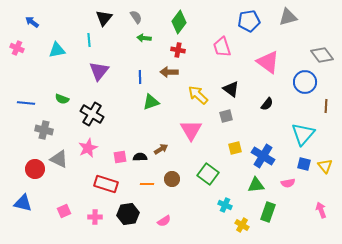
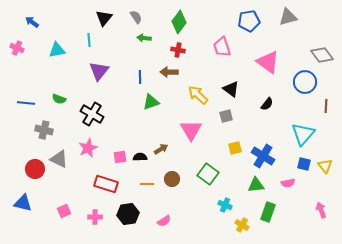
green semicircle at (62, 99): moved 3 px left
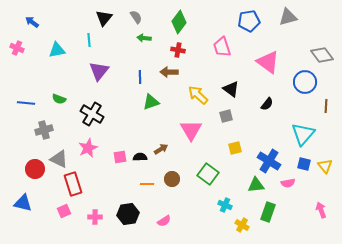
gray cross at (44, 130): rotated 30 degrees counterclockwise
blue cross at (263, 156): moved 6 px right, 5 px down
red rectangle at (106, 184): moved 33 px left; rotated 55 degrees clockwise
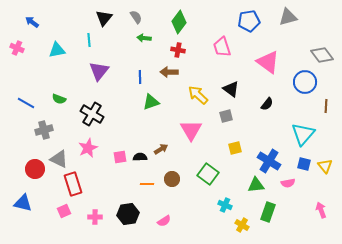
blue line at (26, 103): rotated 24 degrees clockwise
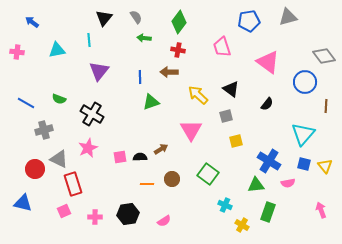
pink cross at (17, 48): moved 4 px down; rotated 16 degrees counterclockwise
gray diamond at (322, 55): moved 2 px right, 1 px down
yellow square at (235, 148): moved 1 px right, 7 px up
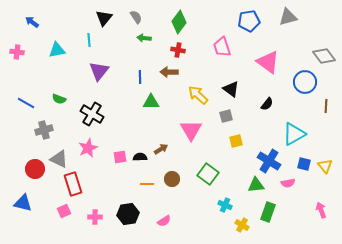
green triangle at (151, 102): rotated 18 degrees clockwise
cyan triangle at (303, 134): moved 9 px left; rotated 20 degrees clockwise
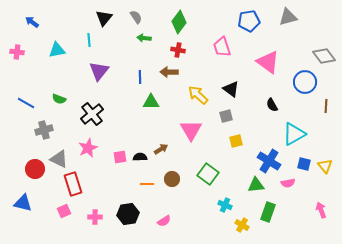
black semicircle at (267, 104): moved 5 px right, 1 px down; rotated 112 degrees clockwise
black cross at (92, 114): rotated 20 degrees clockwise
